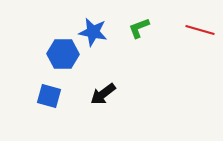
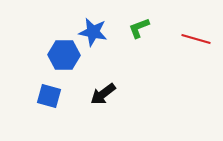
red line: moved 4 px left, 9 px down
blue hexagon: moved 1 px right, 1 px down
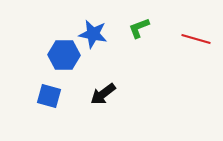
blue star: moved 2 px down
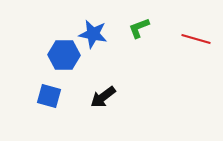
black arrow: moved 3 px down
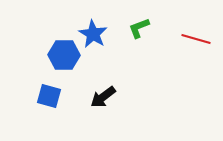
blue star: rotated 20 degrees clockwise
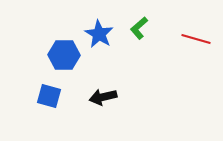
green L-shape: rotated 20 degrees counterclockwise
blue star: moved 6 px right
black arrow: rotated 24 degrees clockwise
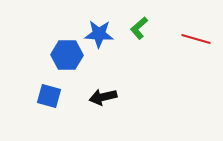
blue star: rotated 28 degrees counterclockwise
blue hexagon: moved 3 px right
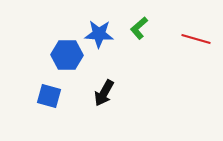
black arrow: moved 1 px right, 4 px up; rotated 48 degrees counterclockwise
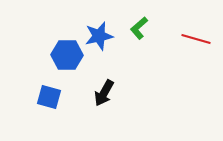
blue star: moved 2 px down; rotated 16 degrees counterclockwise
blue square: moved 1 px down
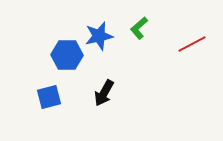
red line: moved 4 px left, 5 px down; rotated 44 degrees counterclockwise
blue square: rotated 30 degrees counterclockwise
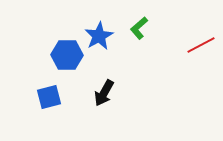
blue star: rotated 16 degrees counterclockwise
red line: moved 9 px right, 1 px down
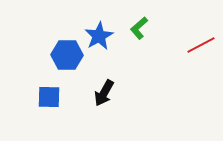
blue square: rotated 15 degrees clockwise
